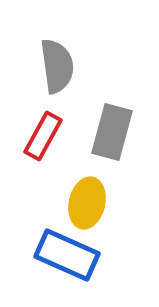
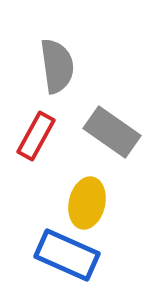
gray rectangle: rotated 70 degrees counterclockwise
red rectangle: moved 7 px left
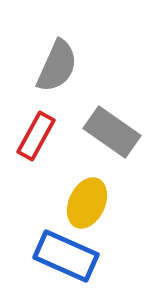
gray semicircle: rotated 32 degrees clockwise
yellow ellipse: rotated 12 degrees clockwise
blue rectangle: moved 1 px left, 1 px down
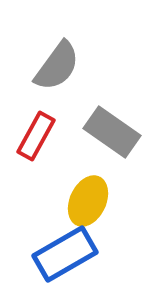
gray semicircle: rotated 12 degrees clockwise
yellow ellipse: moved 1 px right, 2 px up
blue rectangle: moved 1 px left, 2 px up; rotated 54 degrees counterclockwise
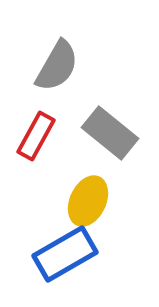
gray semicircle: rotated 6 degrees counterclockwise
gray rectangle: moved 2 px left, 1 px down; rotated 4 degrees clockwise
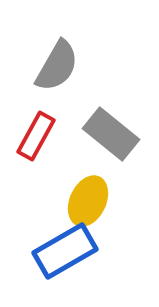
gray rectangle: moved 1 px right, 1 px down
blue rectangle: moved 3 px up
